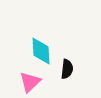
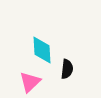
cyan diamond: moved 1 px right, 1 px up
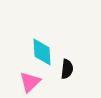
cyan diamond: moved 2 px down
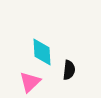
black semicircle: moved 2 px right, 1 px down
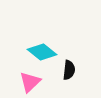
cyan diamond: rotated 48 degrees counterclockwise
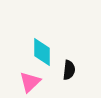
cyan diamond: rotated 52 degrees clockwise
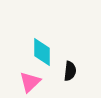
black semicircle: moved 1 px right, 1 px down
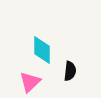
cyan diamond: moved 2 px up
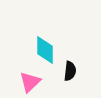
cyan diamond: moved 3 px right
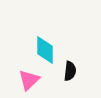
pink triangle: moved 1 px left, 2 px up
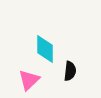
cyan diamond: moved 1 px up
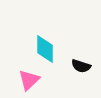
black semicircle: moved 11 px right, 5 px up; rotated 102 degrees clockwise
